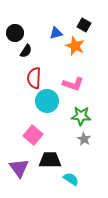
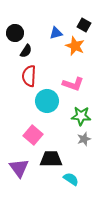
red semicircle: moved 5 px left, 2 px up
gray star: rotated 24 degrees clockwise
black trapezoid: moved 1 px right, 1 px up
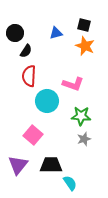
black square: rotated 16 degrees counterclockwise
orange star: moved 10 px right
black trapezoid: moved 6 px down
purple triangle: moved 1 px left, 3 px up; rotated 15 degrees clockwise
cyan semicircle: moved 1 px left, 4 px down; rotated 21 degrees clockwise
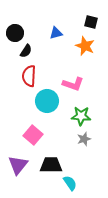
black square: moved 7 px right, 3 px up
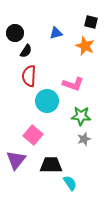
purple triangle: moved 2 px left, 5 px up
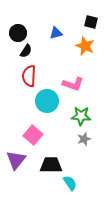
black circle: moved 3 px right
